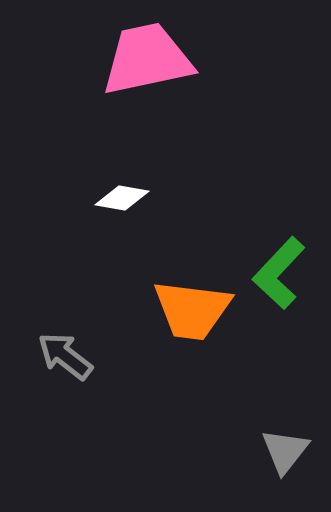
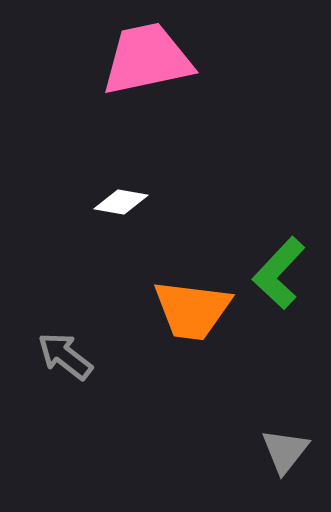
white diamond: moved 1 px left, 4 px down
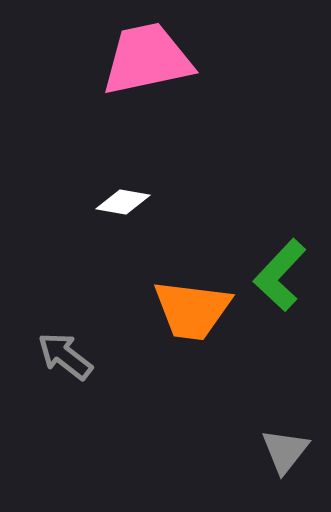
white diamond: moved 2 px right
green L-shape: moved 1 px right, 2 px down
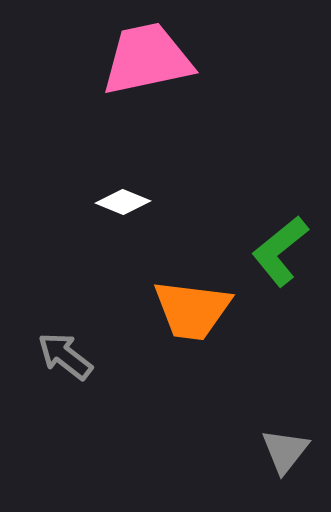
white diamond: rotated 12 degrees clockwise
green L-shape: moved 24 px up; rotated 8 degrees clockwise
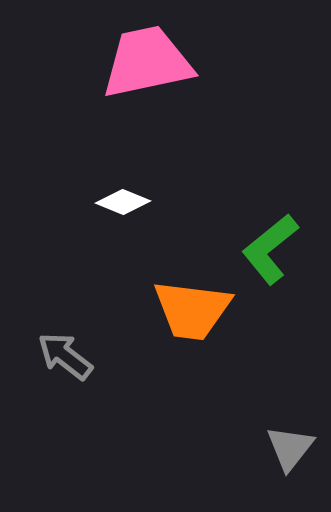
pink trapezoid: moved 3 px down
green L-shape: moved 10 px left, 2 px up
gray triangle: moved 5 px right, 3 px up
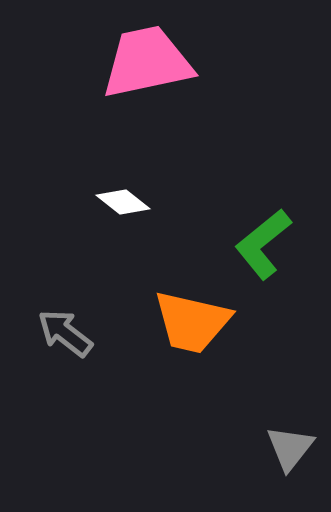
white diamond: rotated 16 degrees clockwise
green L-shape: moved 7 px left, 5 px up
orange trapezoid: moved 12 px down; rotated 6 degrees clockwise
gray arrow: moved 23 px up
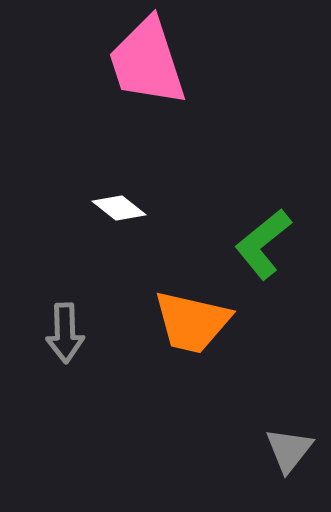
pink trapezoid: rotated 96 degrees counterclockwise
white diamond: moved 4 px left, 6 px down
gray arrow: rotated 130 degrees counterclockwise
gray triangle: moved 1 px left, 2 px down
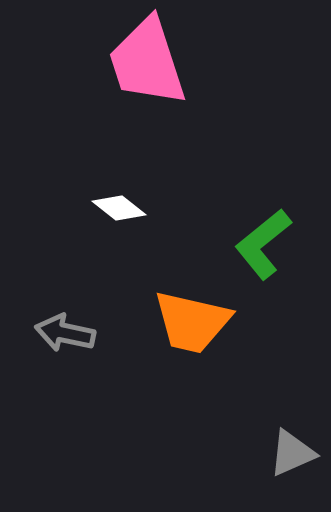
gray arrow: rotated 104 degrees clockwise
gray triangle: moved 3 px right, 3 px down; rotated 28 degrees clockwise
